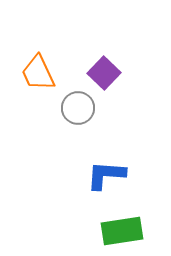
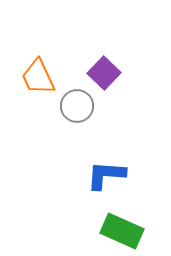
orange trapezoid: moved 4 px down
gray circle: moved 1 px left, 2 px up
green rectangle: rotated 33 degrees clockwise
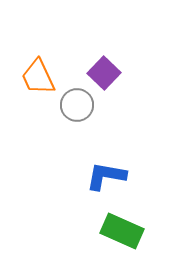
gray circle: moved 1 px up
blue L-shape: moved 1 px down; rotated 6 degrees clockwise
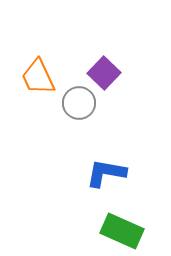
gray circle: moved 2 px right, 2 px up
blue L-shape: moved 3 px up
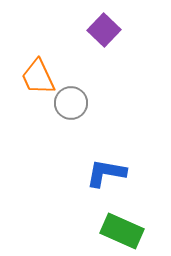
purple square: moved 43 px up
gray circle: moved 8 px left
